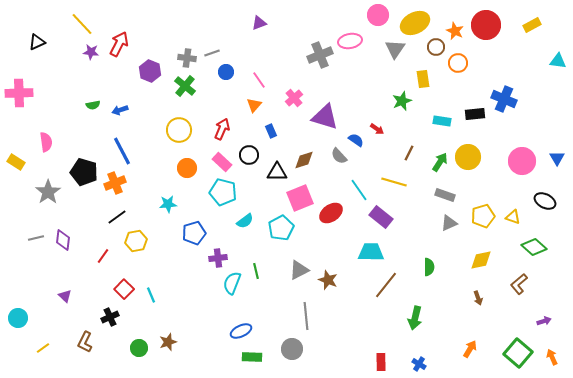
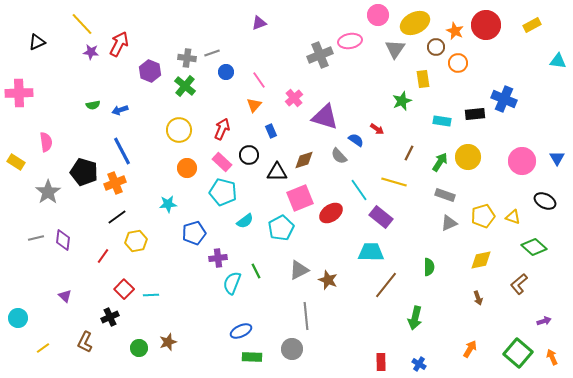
green line at (256, 271): rotated 14 degrees counterclockwise
cyan line at (151, 295): rotated 70 degrees counterclockwise
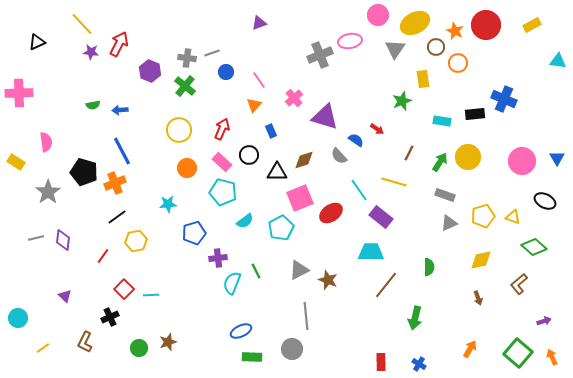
blue arrow at (120, 110): rotated 14 degrees clockwise
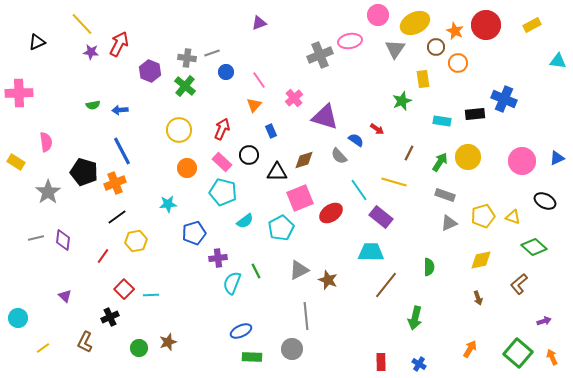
blue triangle at (557, 158): rotated 35 degrees clockwise
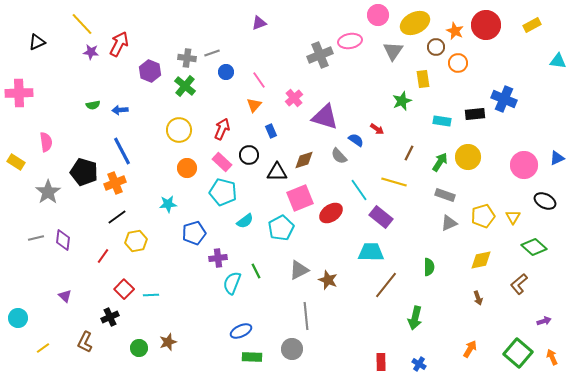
gray triangle at (395, 49): moved 2 px left, 2 px down
pink circle at (522, 161): moved 2 px right, 4 px down
yellow triangle at (513, 217): rotated 42 degrees clockwise
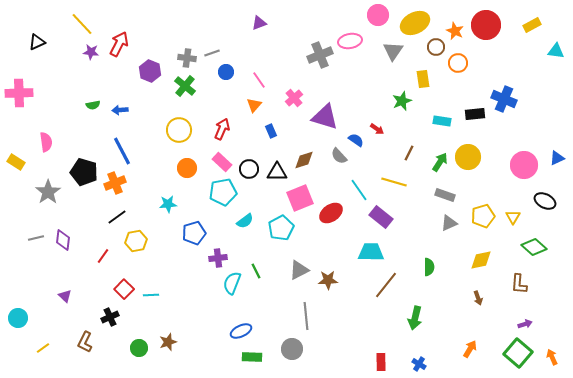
cyan triangle at (558, 61): moved 2 px left, 10 px up
black circle at (249, 155): moved 14 px down
cyan pentagon at (223, 192): rotated 24 degrees counterclockwise
brown star at (328, 280): rotated 24 degrees counterclockwise
brown L-shape at (519, 284): rotated 45 degrees counterclockwise
purple arrow at (544, 321): moved 19 px left, 3 px down
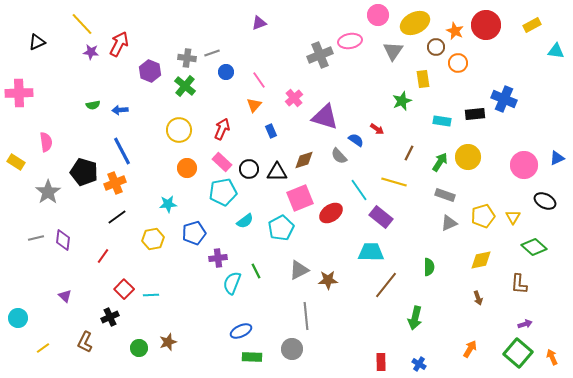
yellow hexagon at (136, 241): moved 17 px right, 2 px up
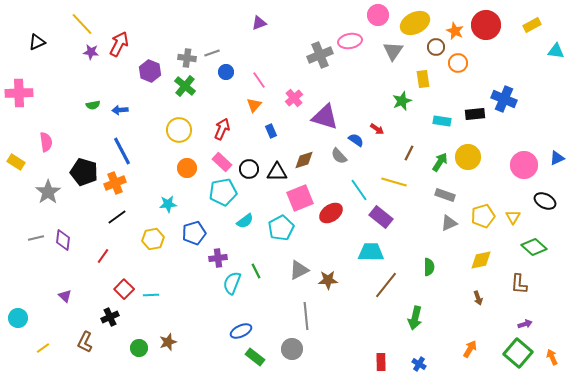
green rectangle at (252, 357): moved 3 px right; rotated 36 degrees clockwise
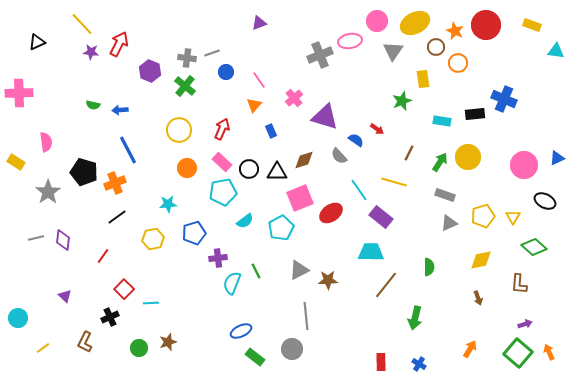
pink circle at (378, 15): moved 1 px left, 6 px down
yellow rectangle at (532, 25): rotated 48 degrees clockwise
green semicircle at (93, 105): rotated 24 degrees clockwise
blue line at (122, 151): moved 6 px right, 1 px up
cyan line at (151, 295): moved 8 px down
orange arrow at (552, 357): moved 3 px left, 5 px up
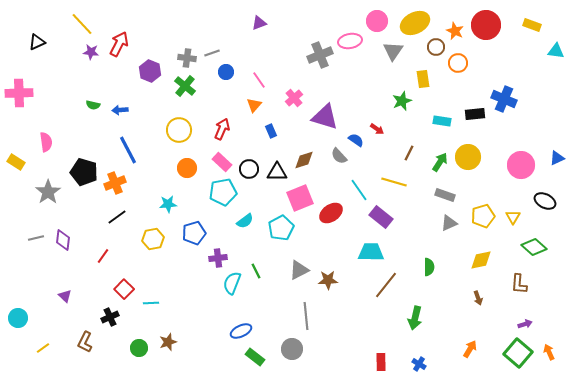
pink circle at (524, 165): moved 3 px left
